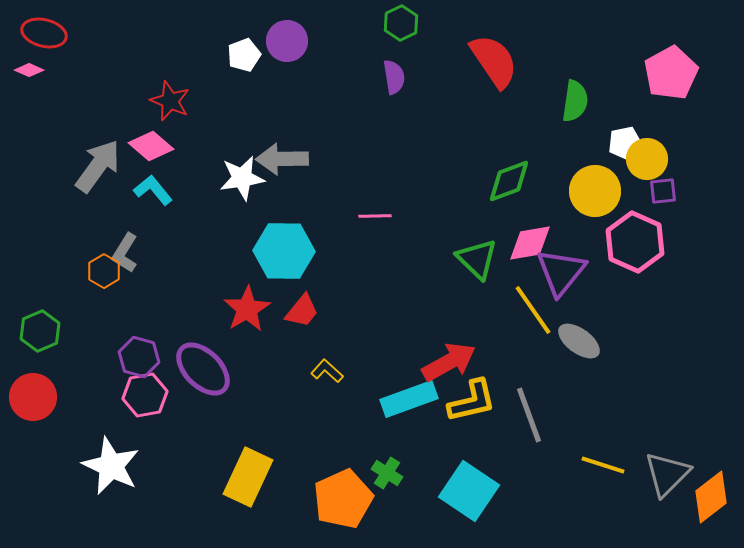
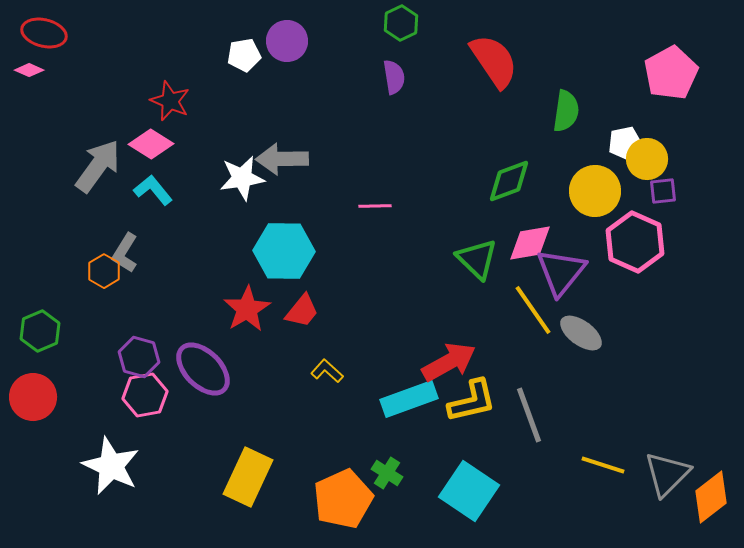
white pentagon at (244, 55): rotated 12 degrees clockwise
green semicircle at (575, 101): moved 9 px left, 10 px down
pink diamond at (151, 146): moved 2 px up; rotated 9 degrees counterclockwise
pink line at (375, 216): moved 10 px up
gray ellipse at (579, 341): moved 2 px right, 8 px up
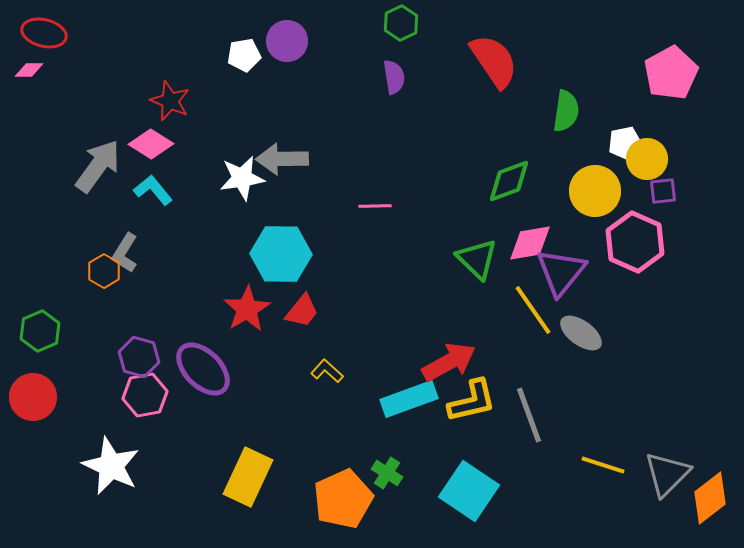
pink diamond at (29, 70): rotated 24 degrees counterclockwise
cyan hexagon at (284, 251): moved 3 px left, 3 px down
orange diamond at (711, 497): moved 1 px left, 1 px down
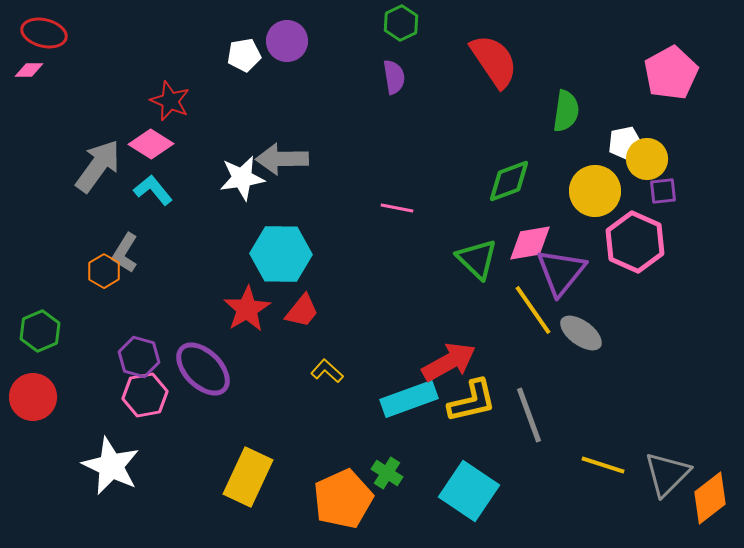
pink line at (375, 206): moved 22 px right, 2 px down; rotated 12 degrees clockwise
